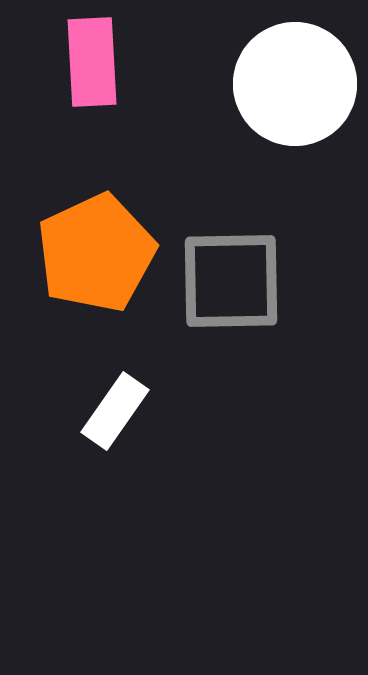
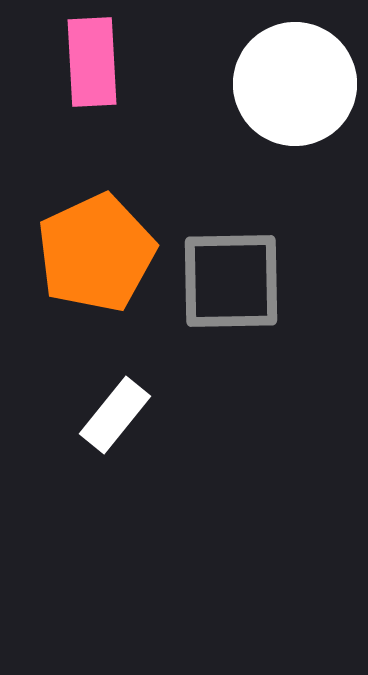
white rectangle: moved 4 px down; rotated 4 degrees clockwise
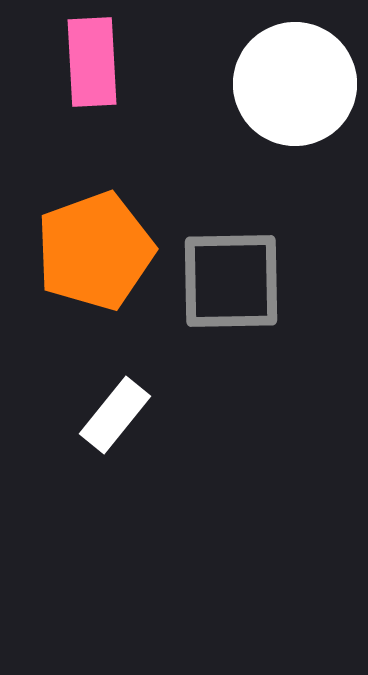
orange pentagon: moved 1 px left, 2 px up; rotated 5 degrees clockwise
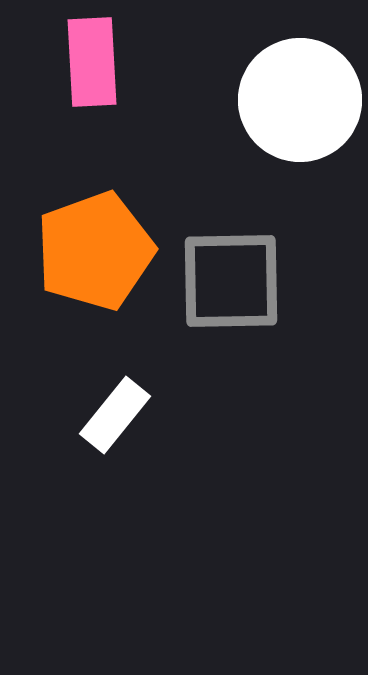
white circle: moved 5 px right, 16 px down
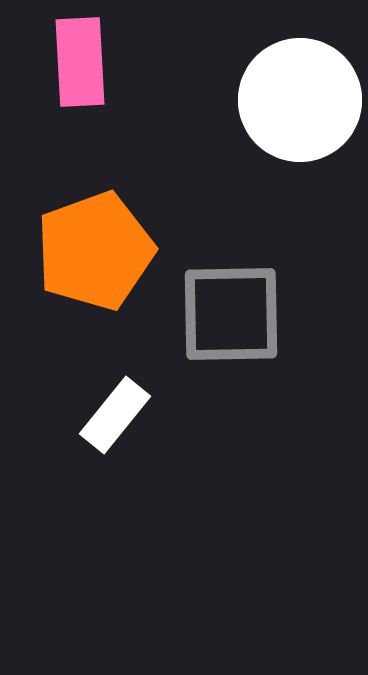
pink rectangle: moved 12 px left
gray square: moved 33 px down
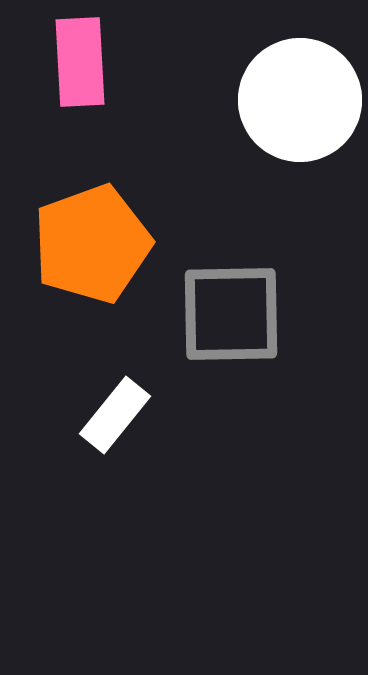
orange pentagon: moved 3 px left, 7 px up
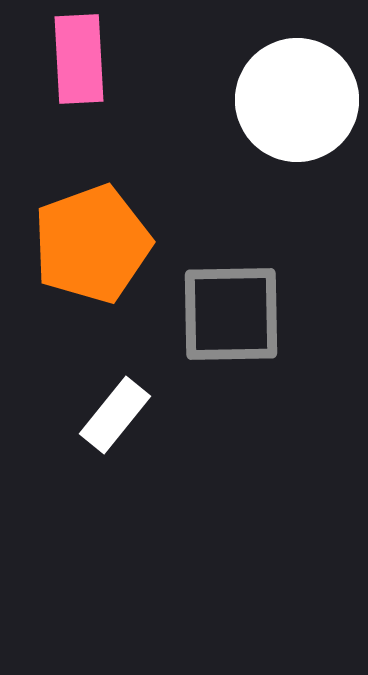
pink rectangle: moved 1 px left, 3 px up
white circle: moved 3 px left
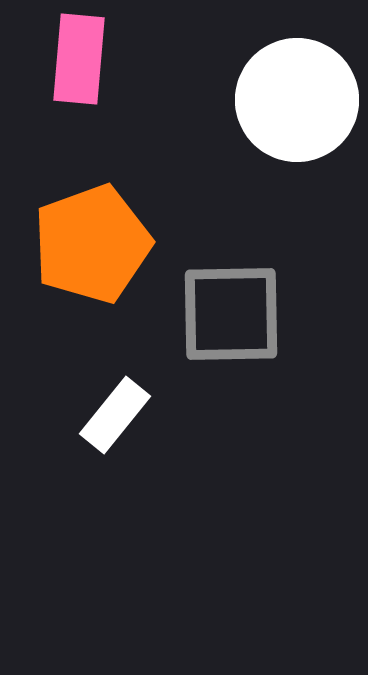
pink rectangle: rotated 8 degrees clockwise
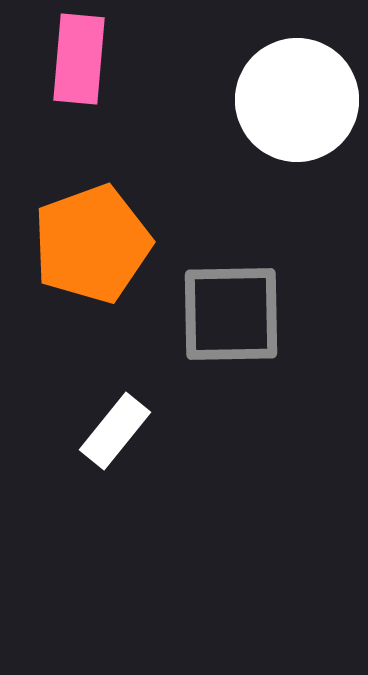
white rectangle: moved 16 px down
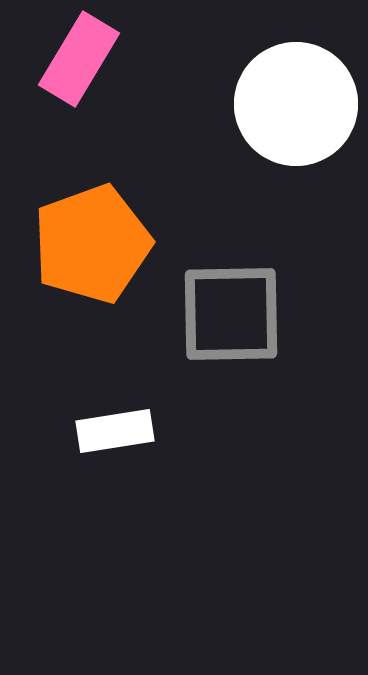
pink rectangle: rotated 26 degrees clockwise
white circle: moved 1 px left, 4 px down
white rectangle: rotated 42 degrees clockwise
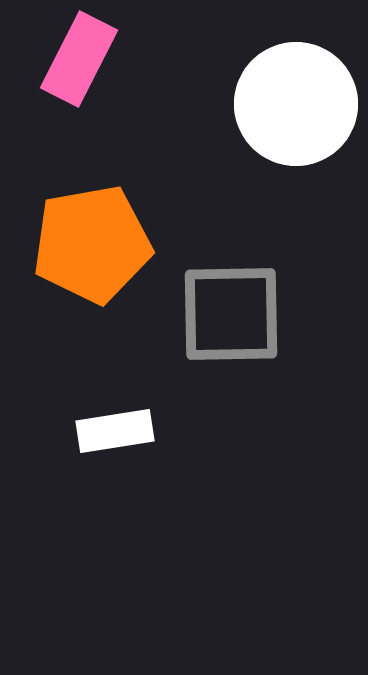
pink rectangle: rotated 4 degrees counterclockwise
orange pentagon: rotated 10 degrees clockwise
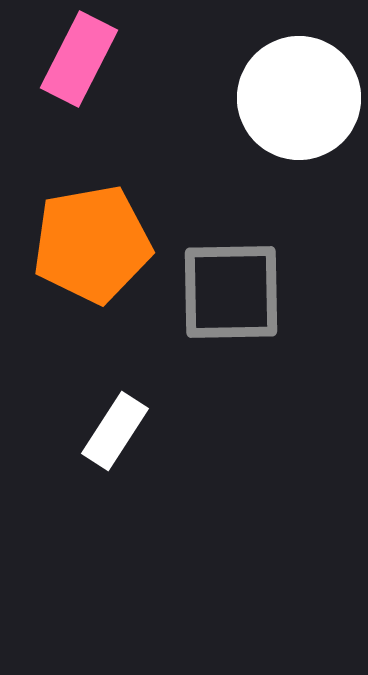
white circle: moved 3 px right, 6 px up
gray square: moved 22 px up
white rectangle: rotated 48 degrees counterclockwise
